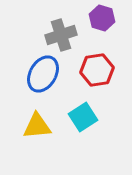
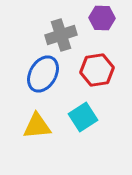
purple hexagon: rotated 15 degrees counterclockwise
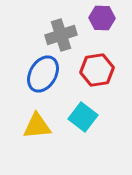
cyan square: rotated 20 degrees counterclockwise
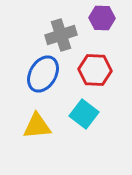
red hexagon: moved 2 px left; rotated 12 degrees clockwise
cyan square: moved 1 px right, 3 px up
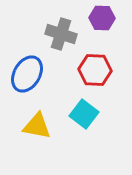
gray cross: moved 1 px up; rotated 36 degrees clockwise
blue ellipse: moved 16 px left
yellow triangle: rotated 16 degrees clockwise
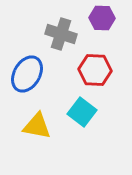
cyan square: moved 2 px left, 2 px up
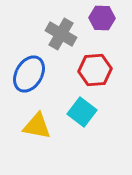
gray cross: rotated 12 degrees clockwise
red hexagon: rotated 8 degrees counterclockwise
blue ellipse: moved 2 px right
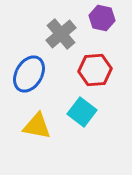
purple hexagon: rotated 10 degrees clockwise
gray cross: rotated 20 degrees clockwise
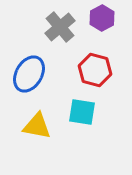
purple hexagon: rotated 20 degrees clockwise
gray cross: moved 1 px left, 7 px up
red hexagon: rotated 20 degrees clockwise
cyan square: rotated 28 degrees counterclockwise
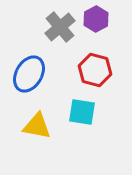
purple hexagon: moved 6 px left, 1 px down
